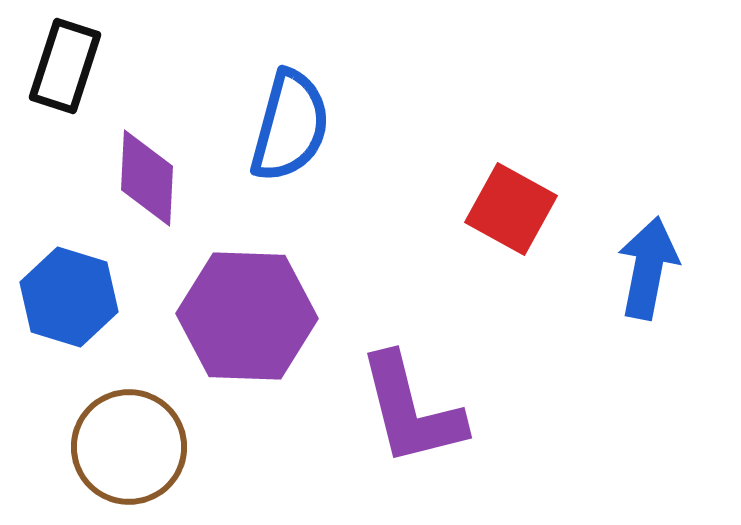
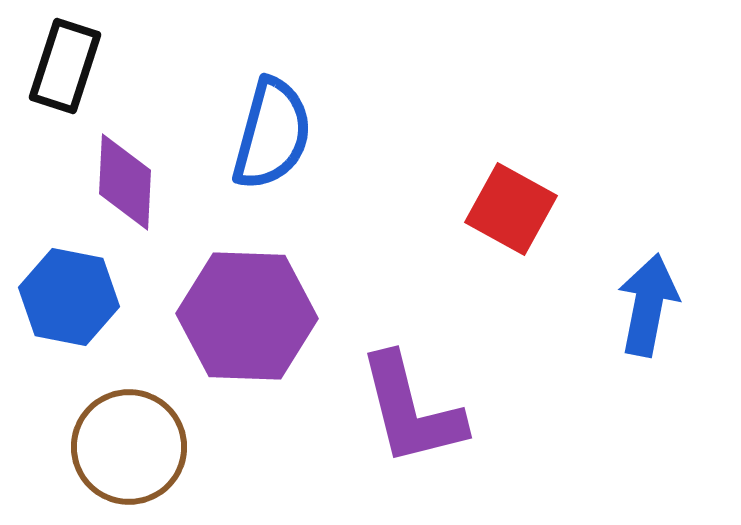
blue semicircle: moved 18 px left, 8 px down
purple diamond: moved 22 px left, 4 px down
blue arrow: moved 37 px down
blue hexagon: rotated 6 degrees counterclockwise
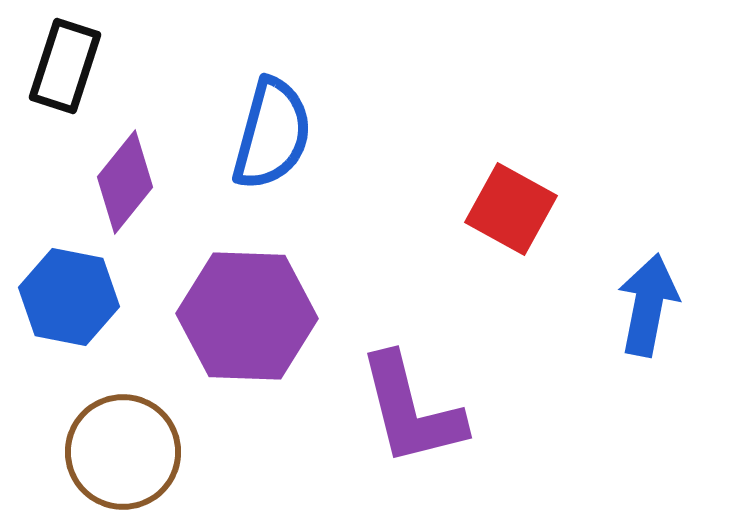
purple diamond: rotated 36 degrees clockwise
brown circle: moved 6 px left, 5 px down
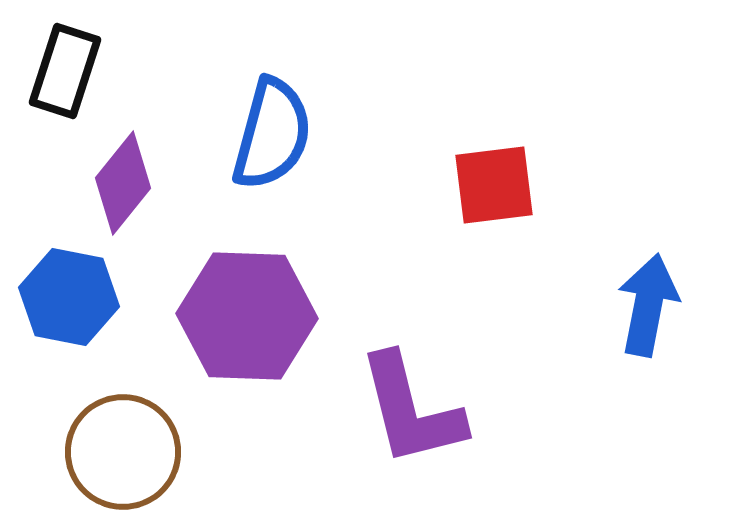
black rectangle: moved 5 px down
purple diamond: moved 2 px left, 1 px down
red square: moved 17 px left, 24 px up; rotated 36 degrees counterclockwise
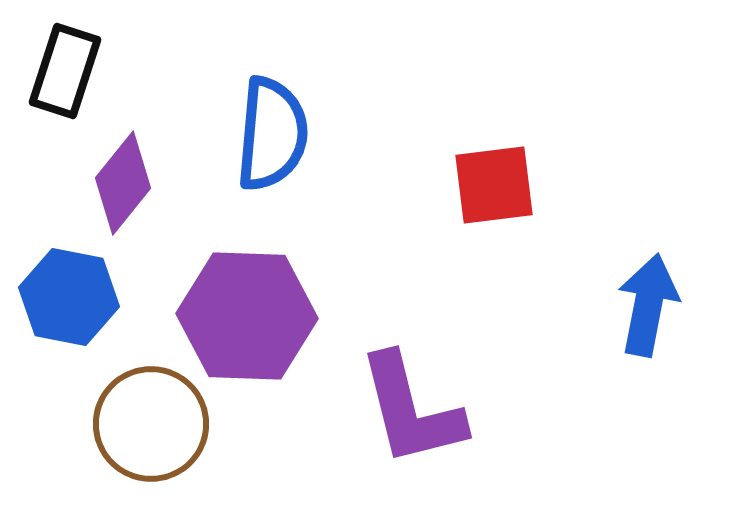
blue semicircle: rotated 10 degrees counterclockwise
brown circle: moved 28 px right, 28 px up
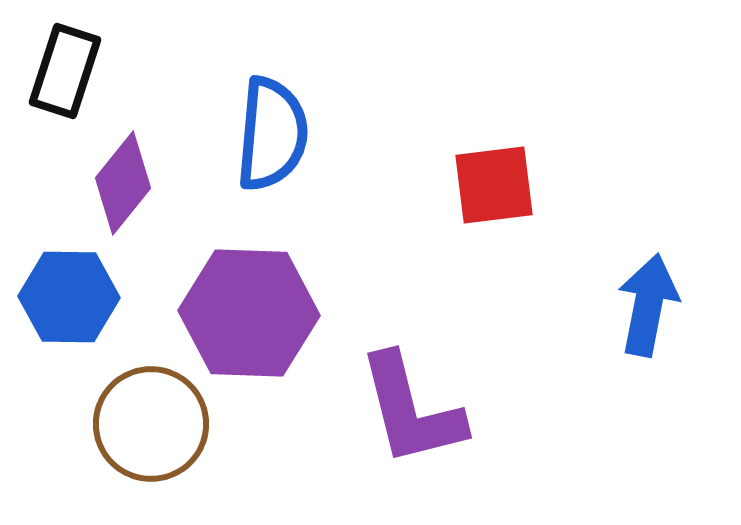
blue hexagon: rotated 10 degrees counterclockwise
purple hexagon: moved 2 px right, 3 px up
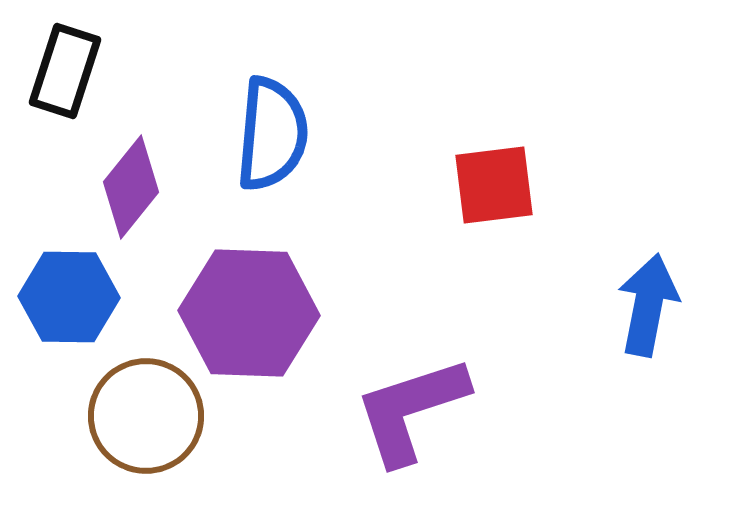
purple diamond: moved 8 px right, 4 px down
purple L-shape: rotated 86 degrees clockwise
brown circle: moved 5 px left, 8 px up
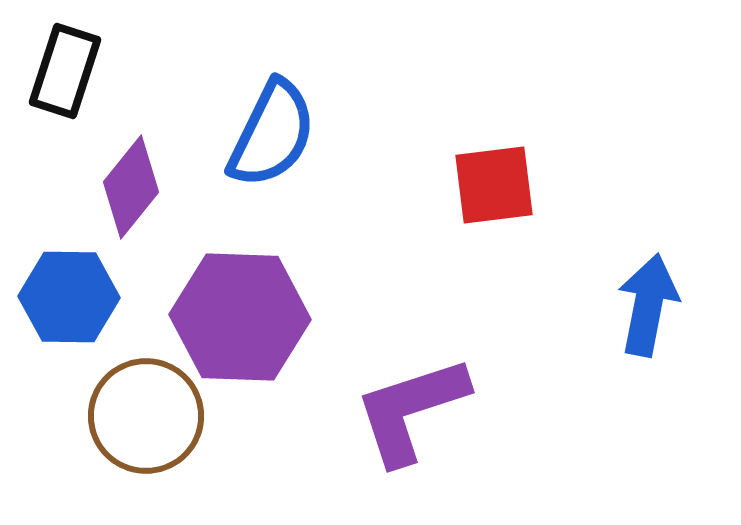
blue semicircle: rotated 21 degrees clockwise
purple hexagon: moved 9 px left, 4 px down
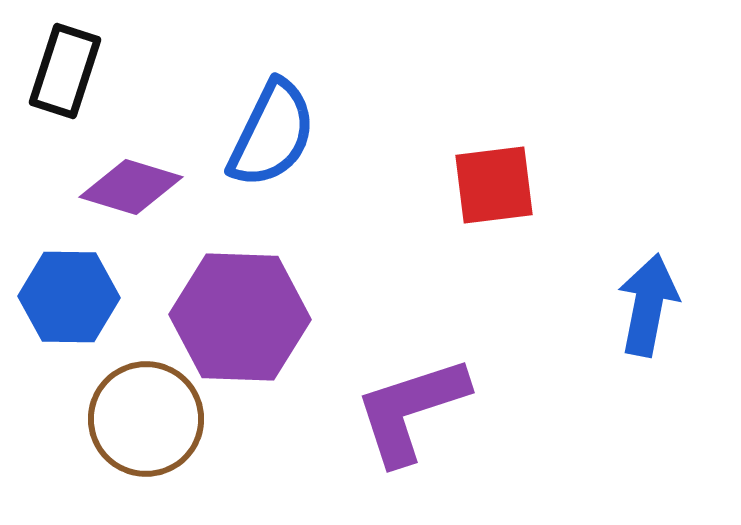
purple diamond: rotated 68 degrees clockwise
brown circle: moved 3 px down
